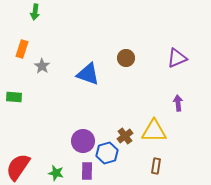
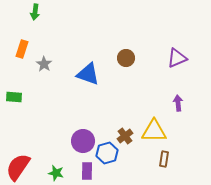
gray star: moved 2 px right, 2 px up
brown rectangle: moved 8 px right, 7 px up
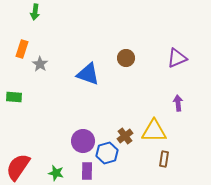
gray star: moved 4 px left
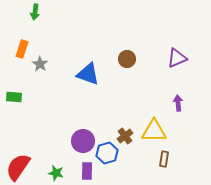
brown circle: moved 1 px right, 1 px down
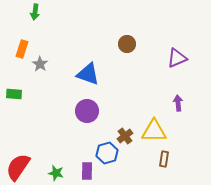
brown circle: moved 15 px up
green rectangle: moved 3 px up
purple circle: moved 4 px right, 30 px up
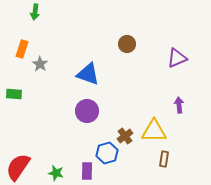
purple arrow: moved 1 px right, 2 px down
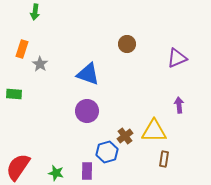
blue hexagon: moved 1 px up
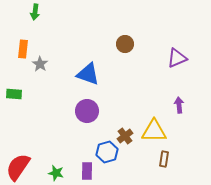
brown circle: moved 2 px left
orange rectangle: moved 1 px right; rotated 12 degrees counterclockwise
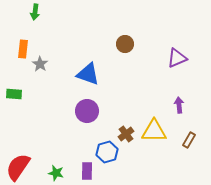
brown cross: moved 1 px right, 2 px up
brown rectangle: moved 25 px right, 19 px up; rotated 21 degrees clockwise
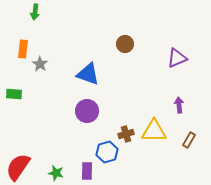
brown cross: rotated 21 degrees clockwise
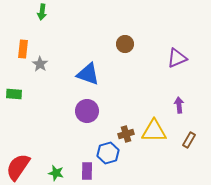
green arrow: moved 7 px right
blue hexagon: moved 1 px right, 1 px down
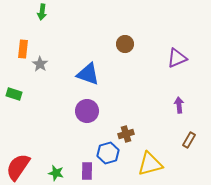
green rectangle: rotated 14 degrees clockwise
yellow triangle: moved 4 px left, 33 px down; rotated 16 degrees counterclockwise
